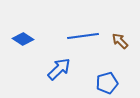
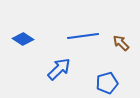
brown arrow: moved 1 px right, 2 px down
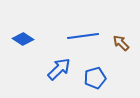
blue pentagon: moved 12 px left, 5 px up
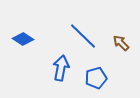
blue line: rotated 52 degrees clockwise
blue arrow: moved 2 px right, 1 px up; rotated 35 degrees counterclockwise
blue pentagon: moved 1 px right
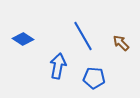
blue line: rotated 16 degrees clockwise
blue arrow: moved 3 px left, 2 px up
blue pentagon: moved 2 px left; rotated 20 degrees clockwise
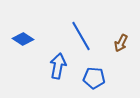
blue line: moved 2 px left
brown arrow: rotated 108 degrees counterclockwise
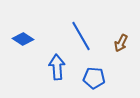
blue arrow: moved 1 px left, 1 px down; rotated 15 degrees counterclockwise
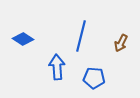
blue line: rotated 44 degrees clockwise
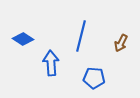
blue arrow: moved 6 px left, 4 px up
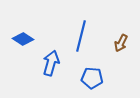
blue arrow: rotated 20 degrees clockwise
blue pentagon: moved 2 px left
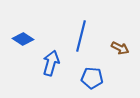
brown arrow: moved 1 px left, 5 px down; rotated 90 degrees counterclockwise
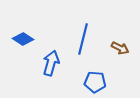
blue line: moved 2 px right, 3 px down
blue pentagon: moved 3 px right, 4 px down
